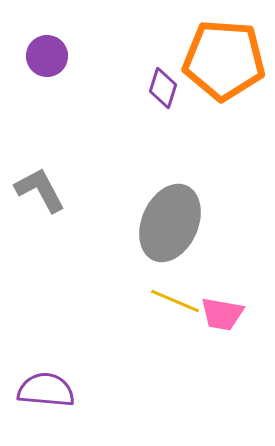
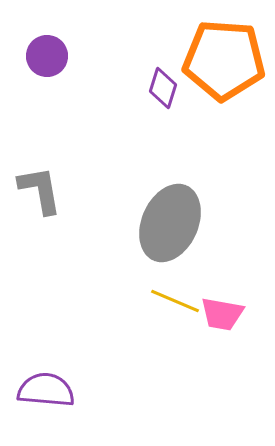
gray L-shape: rotated 18 degrees clockwise
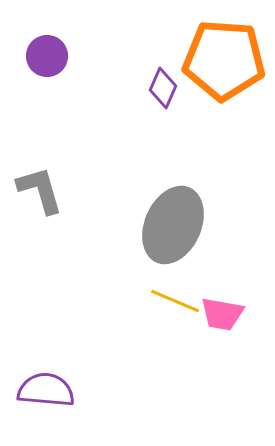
purple diamond: rotated 6 degrees clockwise
gray L-shape: rotated 6 degrees counterclockwise
gray ellipse: moved 3 px right, 2 px down
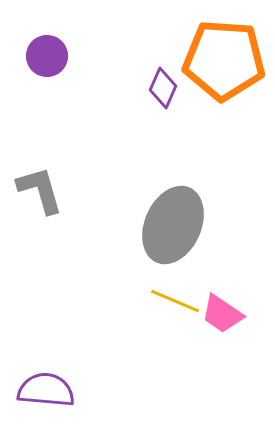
pink trapezoid: rotated 24 degrees clockwise
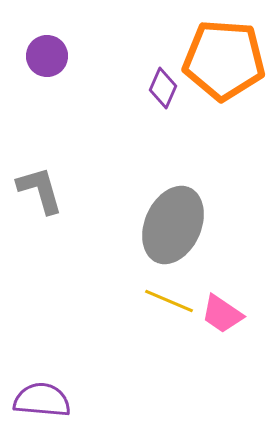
yellow line: moved 6 px left
purple semicircle: moved 4 px left, 10 px down
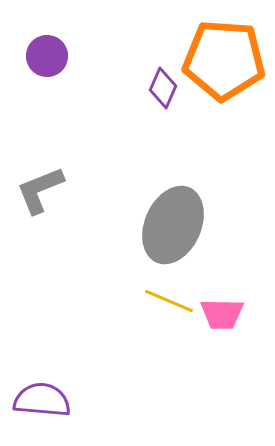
gray L-shape: rotated 96 degrees counterclockwise
pink trapezoid: rotated 33 degrees counterclockwise
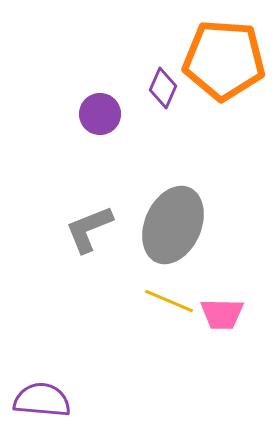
purple circle: moved 53 px right, 58 px down
gray L-shape: moved 49 px right, 39 px down
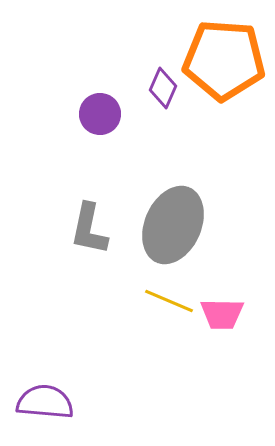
gray L-shape: rotated 56 degrees counterclockwise
purple semicircle: moved 3 px right, 2 px down
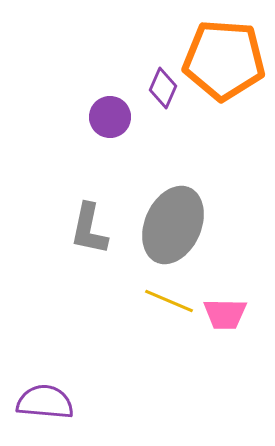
purple circle: moved 10 px right, 3 px down
pink trapezoid: moved 3 px right
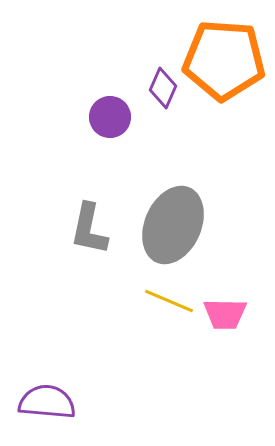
purple semicircle: moved 2 px right
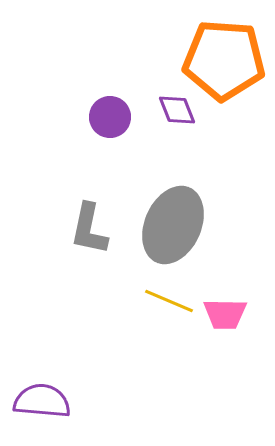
purple diamond: moved 14 px right, 22 px down; rotated 45 degrees counterclockwise
purple semicircle: moved 5 px left, 1 px up
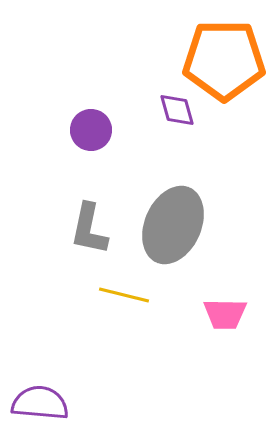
orange pentagon: rotated 4 degrees counterclockwise
purple diamond: rotated 6 degrees clockwise
purple circle: moved 19 px left, 13 px down
yellow line: moved 45 px left, 6 px up; rotated 9 degrees counterclockwise
purple semicircle: moved 2 px left, 2 px down
